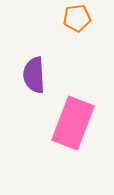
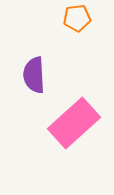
pink rectangle: moved 1 px right; rotated 27 degrees clockwise
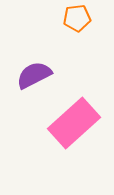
purple semicircle: rotated 66 degrees clockwise
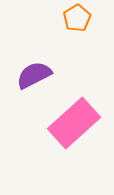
orange pentagon: rotated 24 degrees counterclockwise
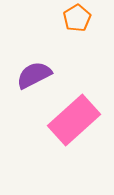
pink rectangle: moved 3 px up
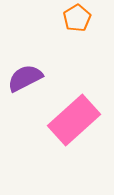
purple semicircle: moved 9 px left, 3 px down
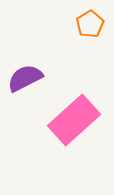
orange pentagon: moved 13 px right, 6 px down
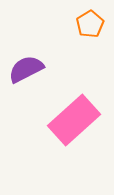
purple semicircle: moved 1 px right, 9 px up
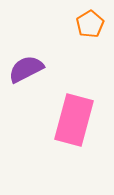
pink rectangle: rotated 33 degrees counterclockwise
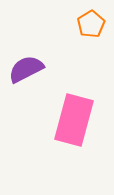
orange pentagon: moved 1 px right
